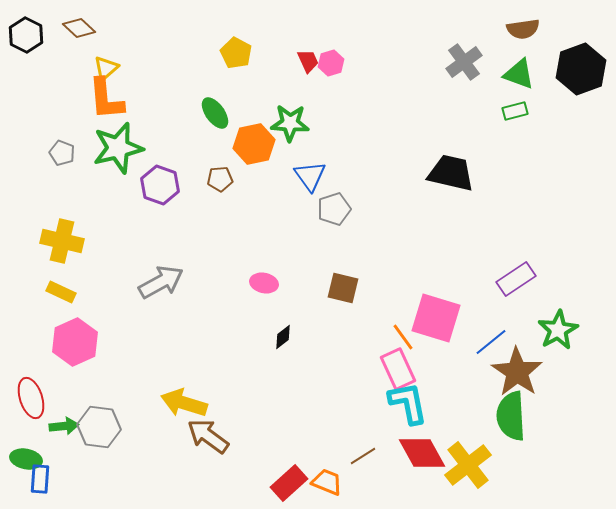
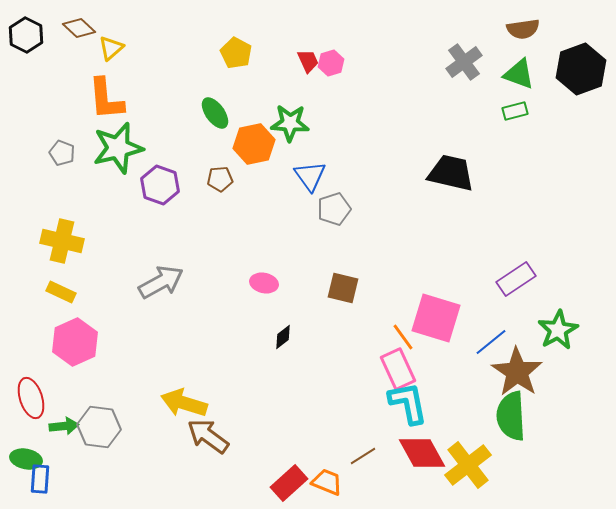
yellow triangle at (106, 68): moved 5 px right, 20 px up
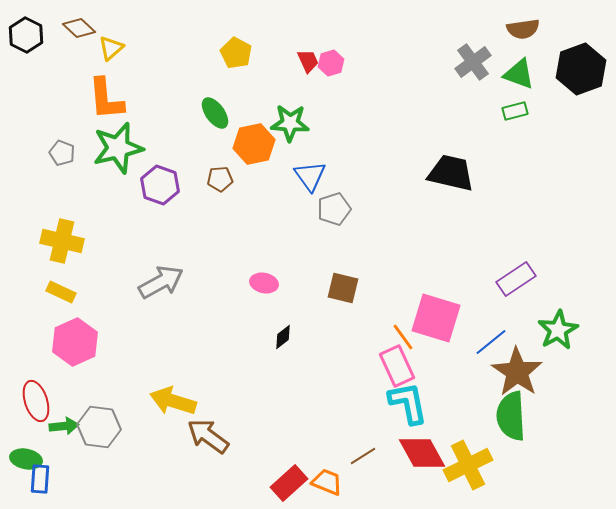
gray cross at (464, 62): moved 9 px right
pink rectangle at (398, 369): moved 1 px left, 3 px up
red ellipse at (31, 398): moved 5 px right, 3 px down
yellow arrow at (184, 403): moved 11 px left, 2 px up
yellow cross at (468, 465): rotated 12 degrees clockwise
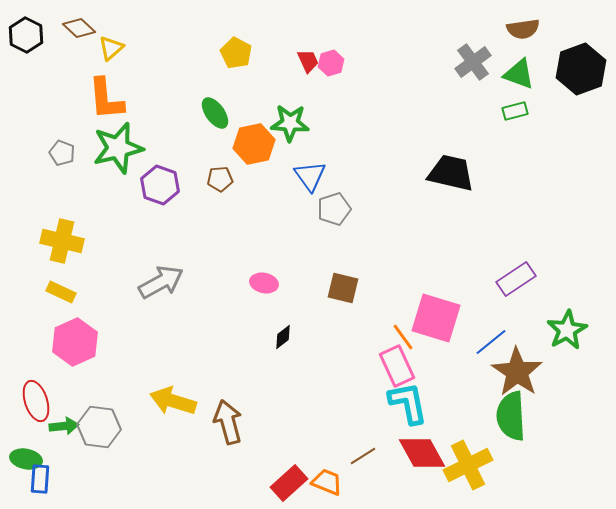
green star at (558, 330): moved 9 px right
brown arrow at (208, 436): moved 20 px right, 14 px up; rotated 39 degrees clockwise
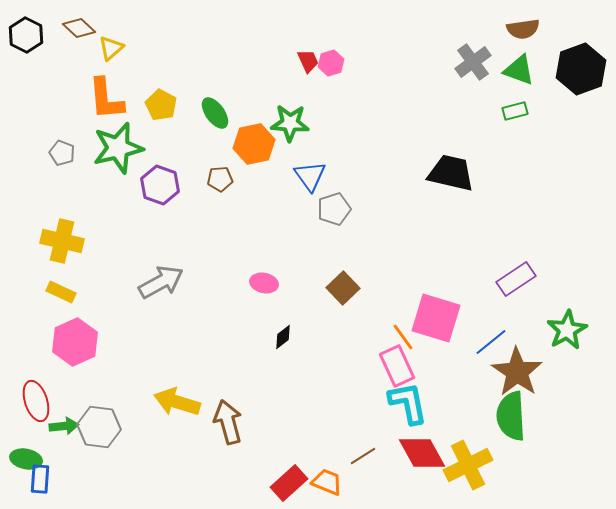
yellow pentagon at (236, 53): moved 75 px left, 52 px down
green triangle at (519, 74): moved 4 px up
brown square at (343, 288): rotated 32 degrees clockwise
yellow arrow at (173, 401): moved 4 px right, 1 px down
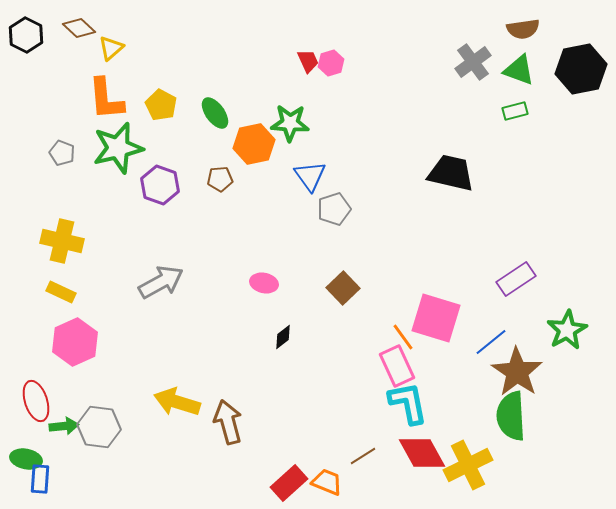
black hexagon at (581, 69): rotated 9 degrees clockwise
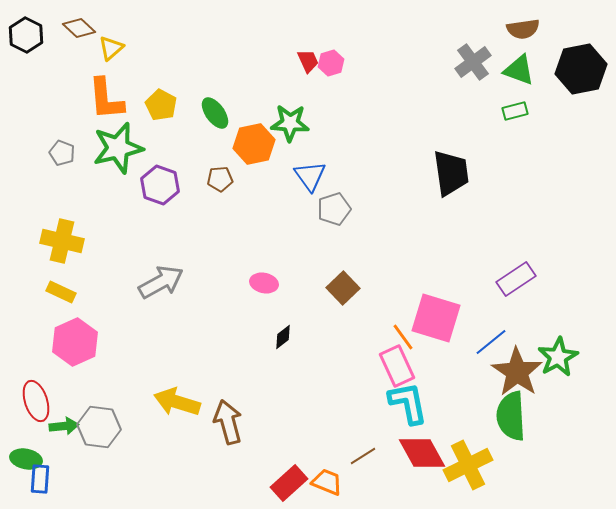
black trapezoid at (451, 173): rotated 69 degrees clockwise
green star at (567, 330): moved 9 px left, 27 px down
